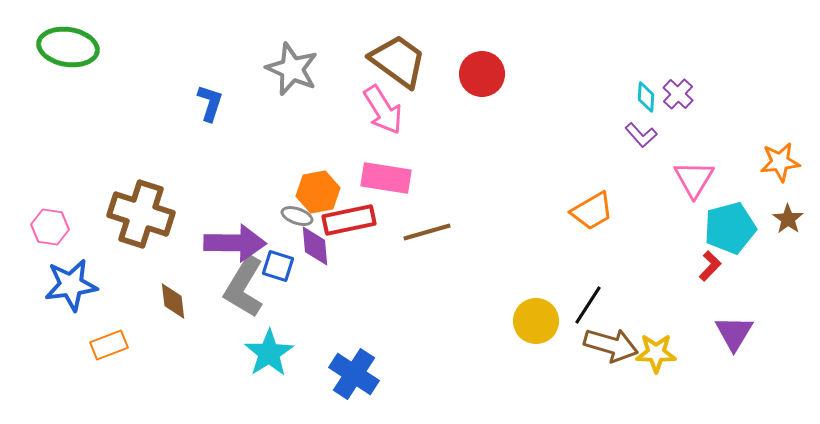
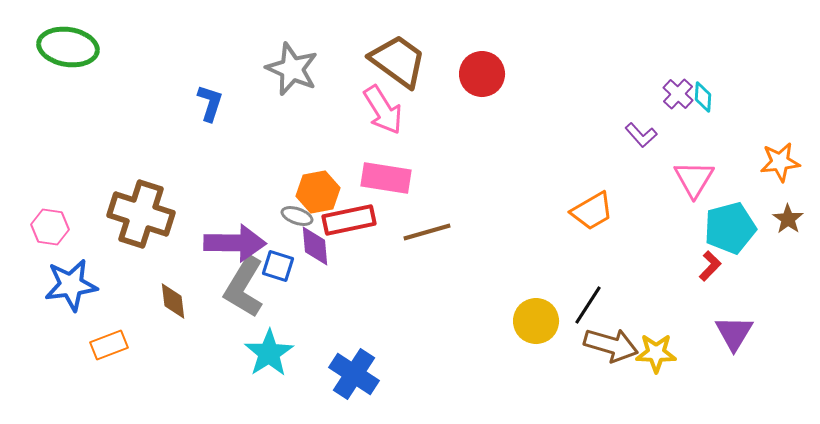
cyan diamond: moved 57 px right
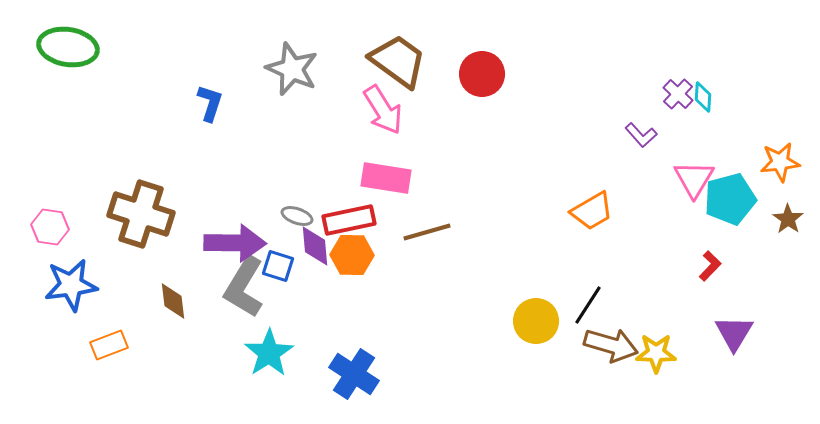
orange hexagon: moved 34 px right, 63 px down; rotated 12 degrees clockwise
cyan pentagon: moved 29 px up
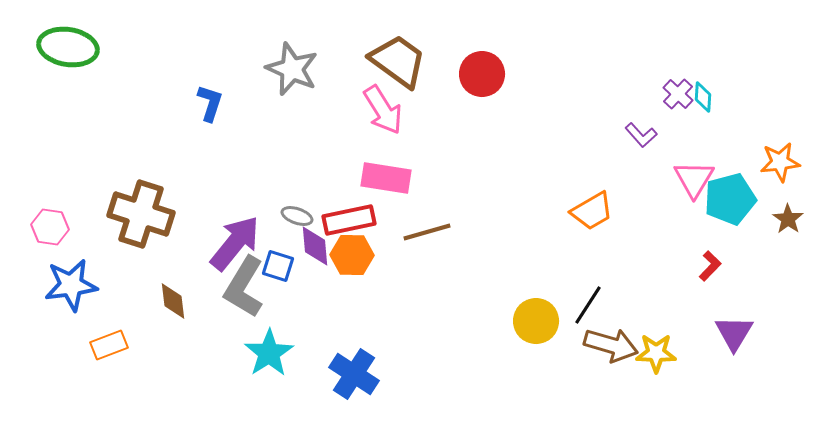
purple arrow: rotated 52 degrees counterclockwise
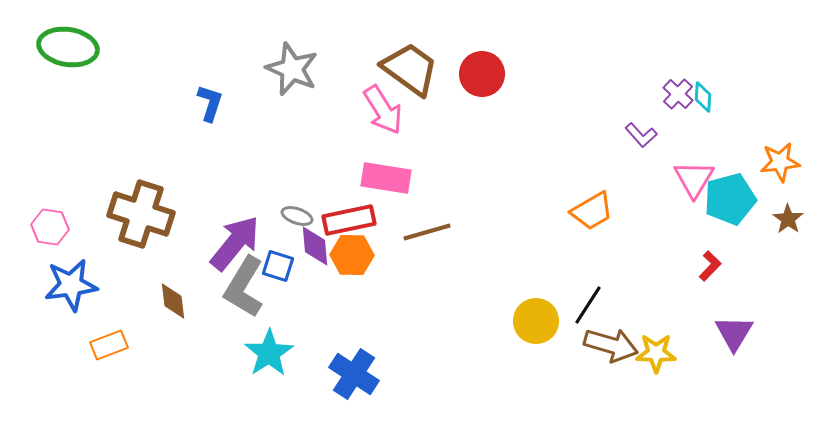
brown trapezoid: moved 12 px right, 8 px down
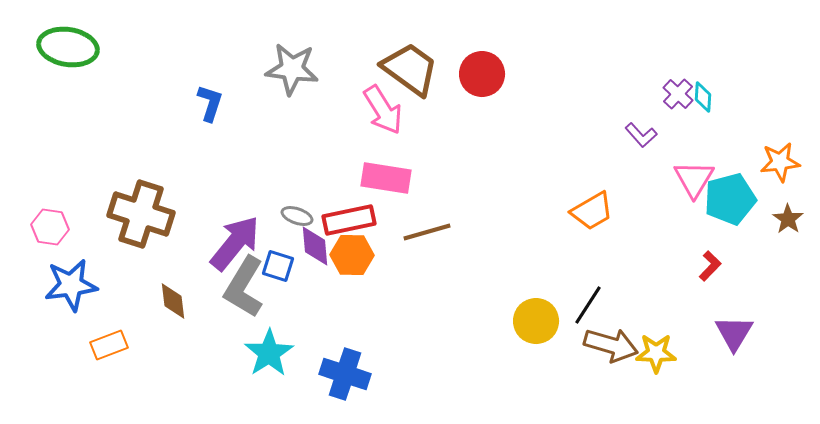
gray star: rotated 16 degrees counterclockwise
blue cross: moved 9 px left; rotated 15 degrees counterclockwise
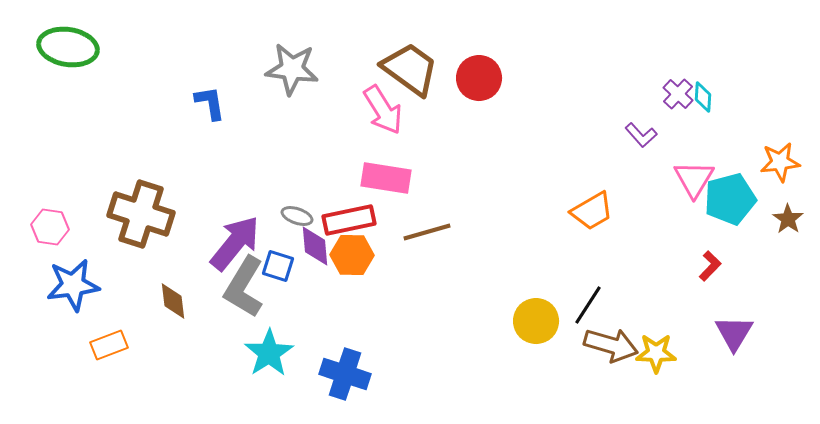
red circle: moved 3 px left, 4 px down
blue L-shape: rotated 27 degrees counterclockwise
blue star: moved 2 px right
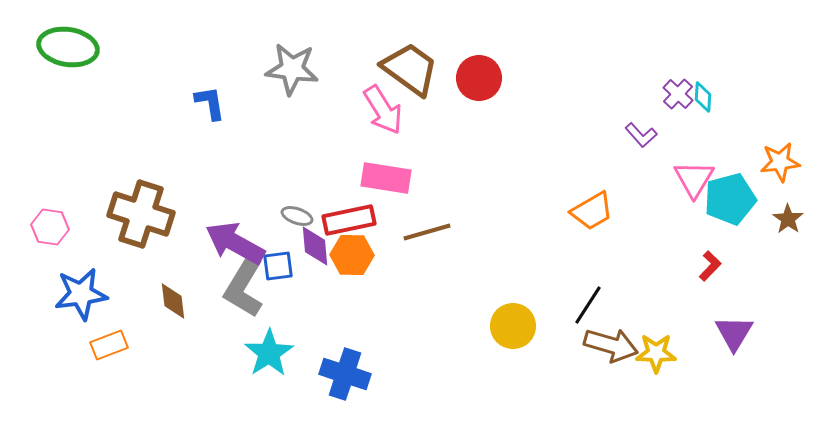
purple arrow: rotated 100 degrees counterclockwise
blue square: rotated 24 degrees counterclockwise
blue star: moved 8 px right, 9 px down
yellow circle: moved 23 px left, 5 px down
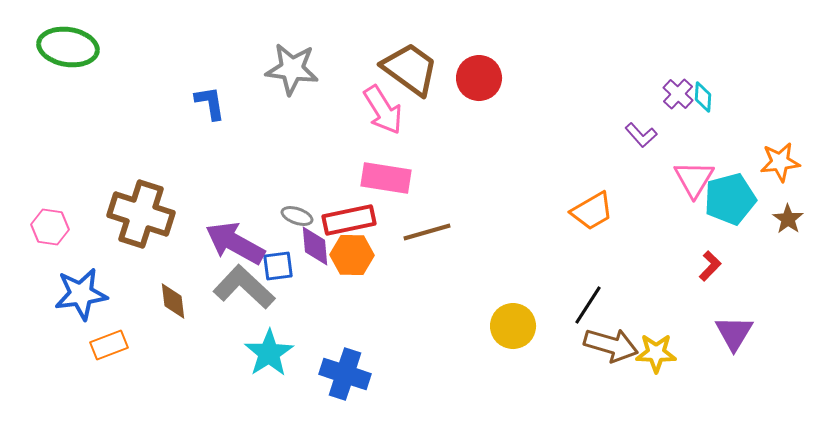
gray L-shape: rotated 102 degrees clockwise
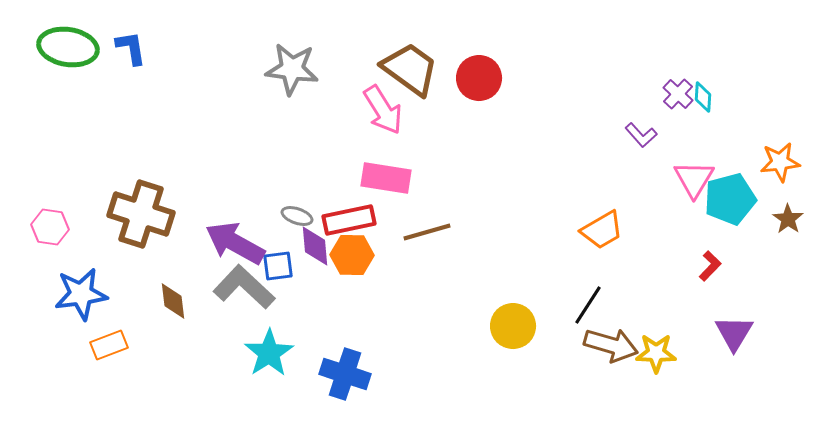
blue L-shape: moved 79 px left, 55 px up
orange trapezoid: moved 10 px right, 19 px down
